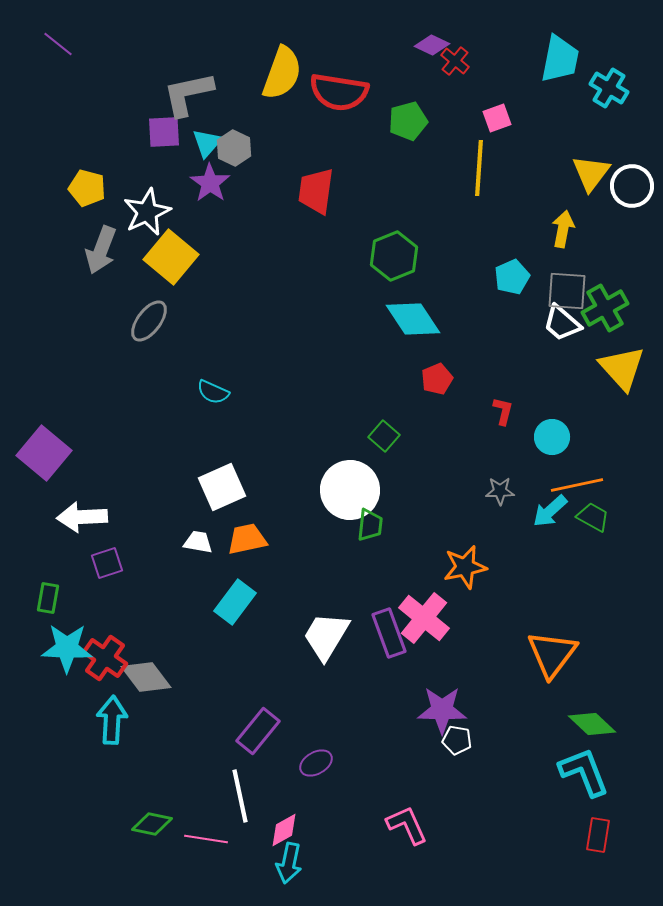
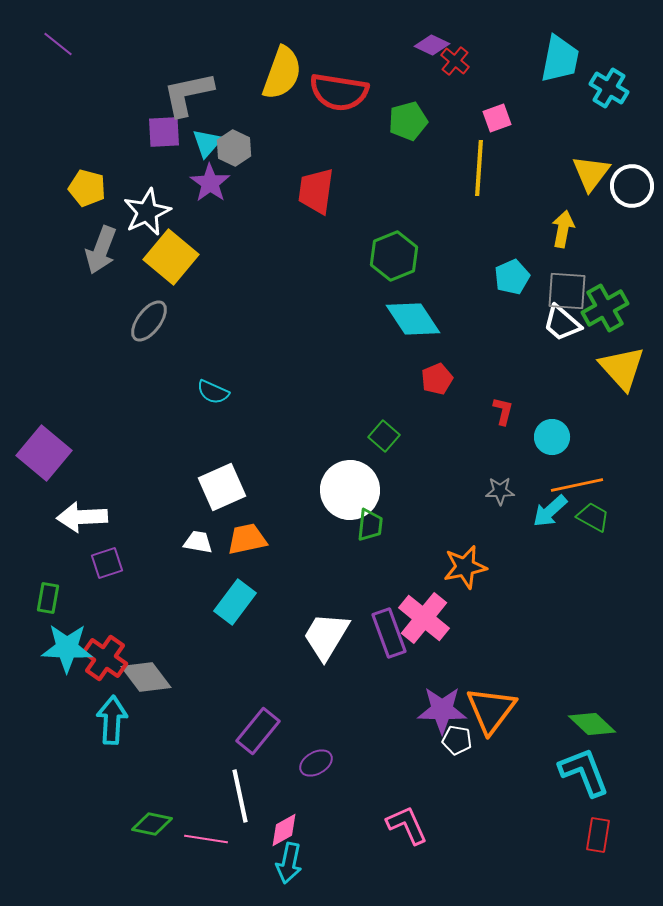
orange triangle at (552, 654): moved 61 px left, 56 px down
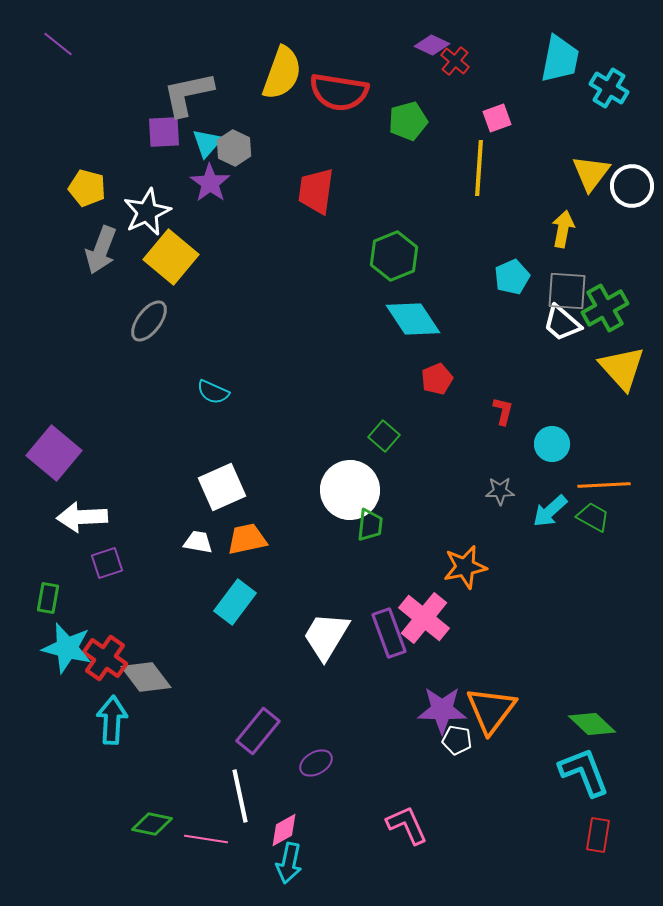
cyan circle at (552, 437): moved 7 px down
purple square at (44, 453): moved 10 px right
orange line at (577, 485): moved 27 px right; rotated 9 degrees clockwise
cyan star at (67, 648): rotated 12 degrees clockwise
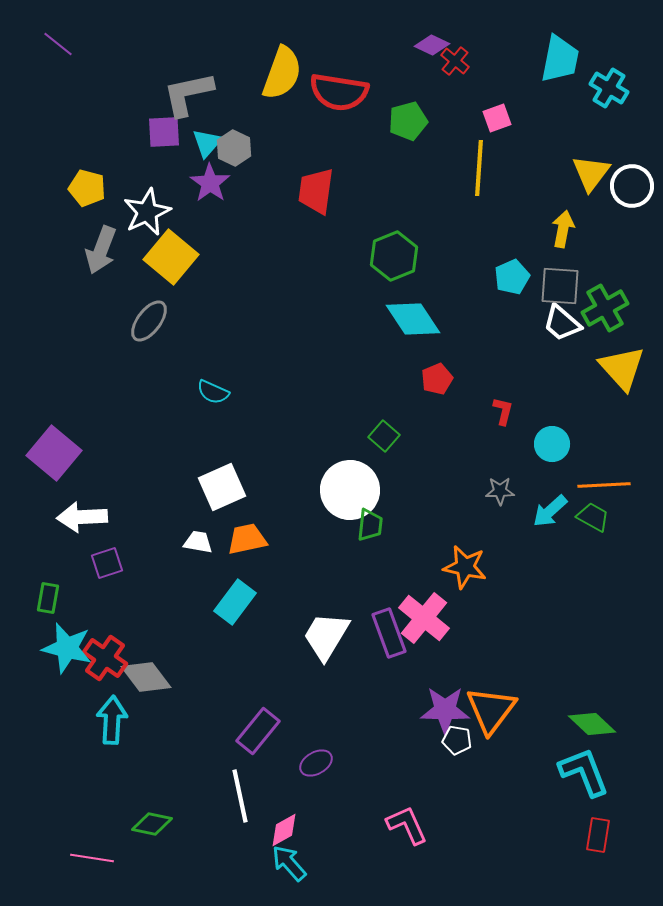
gray square at (567, 291): moved 7 px left, 5 px up
orange star at (465, 567): rotated 24 degrees clockwise
purple star at (442, 710): moved 3 px right
pink line at (206, 839): moved 114 px left, 19 px down
cyan arrow at (289, 863): rotated 126 degrees clockwise
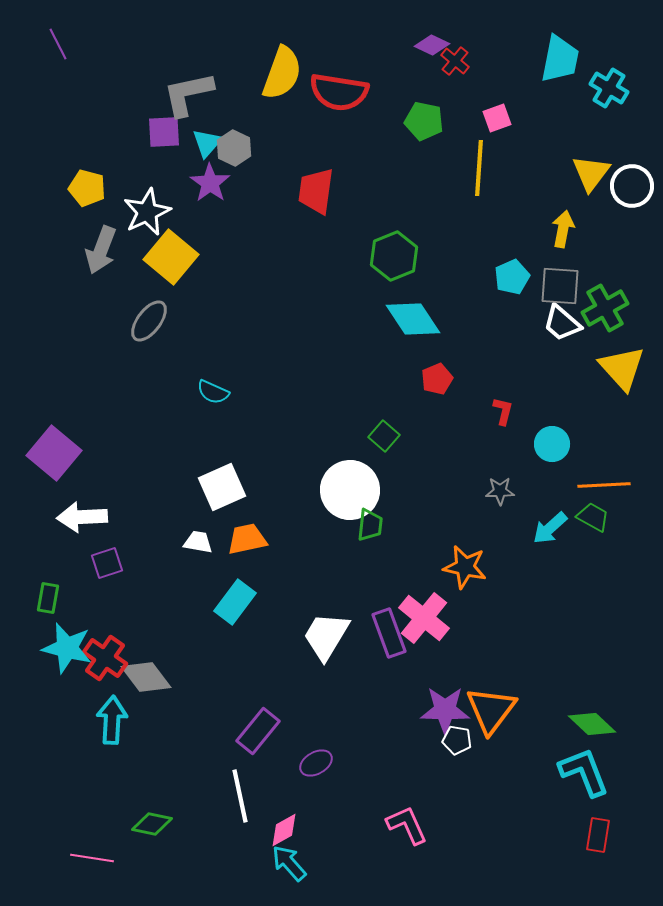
purple line at (58, 44): rotated 24 degrees clockwise
green pentagon at (408, 121): moved 16 px right; rotated 27 degrees clockwise
cyan arrow at (550, 511): moved 17 px down
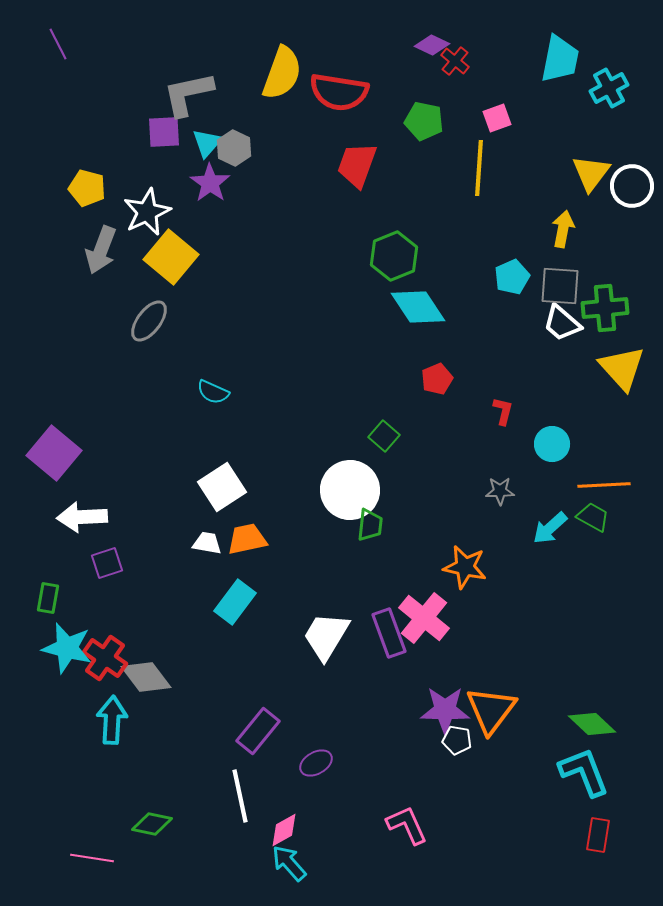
cyan cross at (609, 88): rotated 30 degrees clockwise
red trapezoid at (316, 191): moved 41 px right, 26 px up; rotated 12 degrees clockwise
green cross at (605, 308): rotated 24 degrees clockwise
cyan diamond at (413, 319): moved 5 px right, 12 px up
white square at (222, 487): rotated 9 degrees counterclockwise
white trapezoid at (198, 542): moved 9 px right, 1 px down
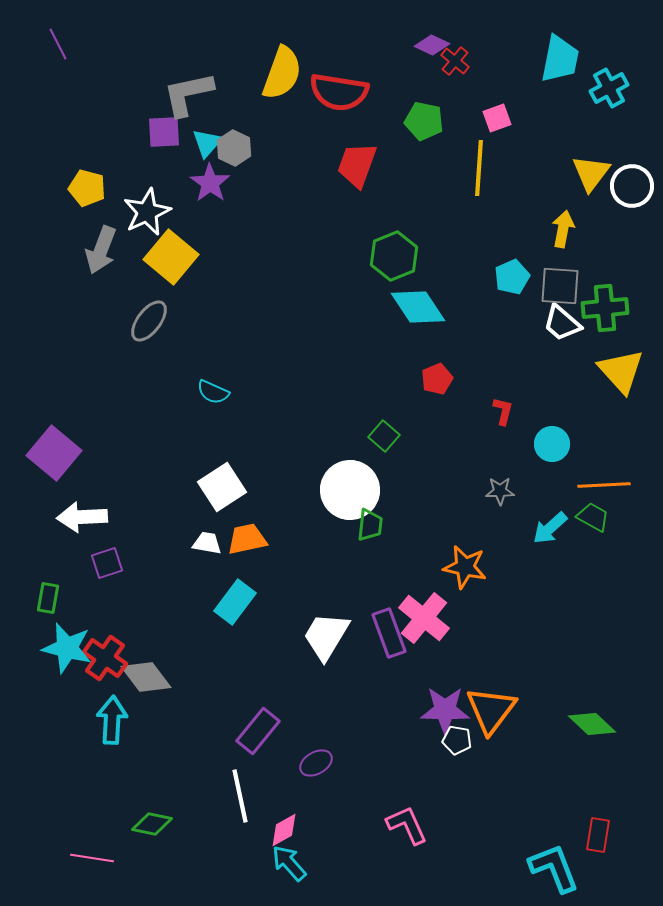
yellow triangle at (622, 368): moved 1 px left, 3 px down
cyan L-shape at (584, 772): moved 30 px left, 96 px down
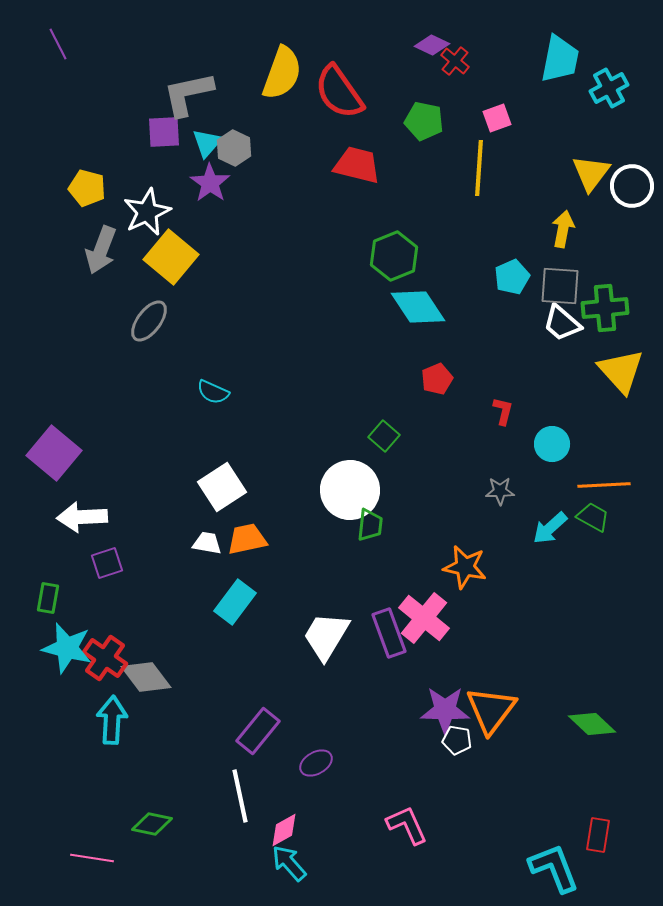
red semicircle at (339, 92): rotated 46 degrees clockwise
red trapezoid at (357, 165): rotated 84 degrees clockwise
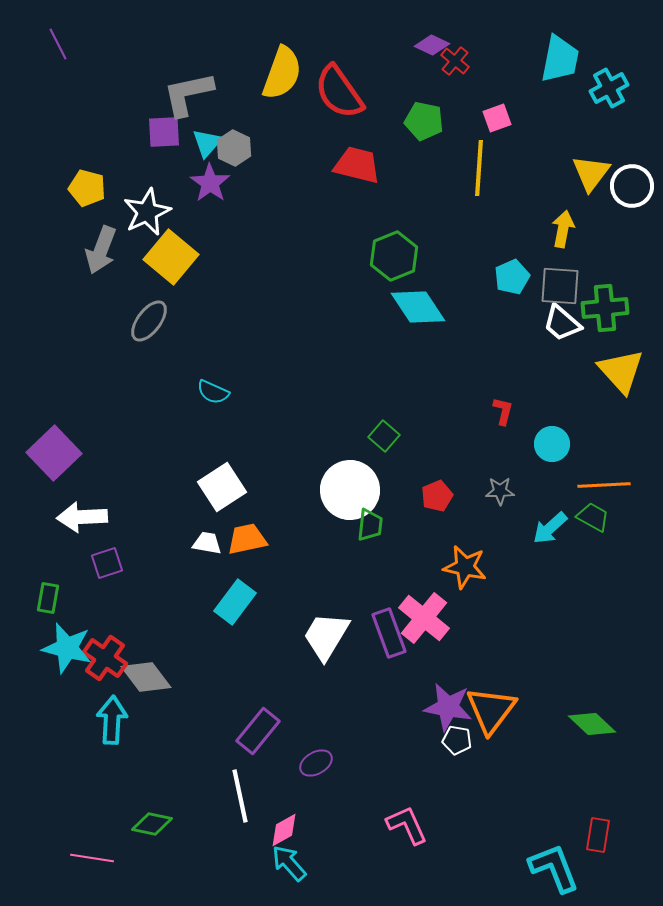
red pentagon at (437, 379): moved 117 px down
purple square at (54, 453): rotated 6 degrees clockwise
purple star at (445, 710): moved 3 px right, 3 px up; rotated 9 degrees clockwise
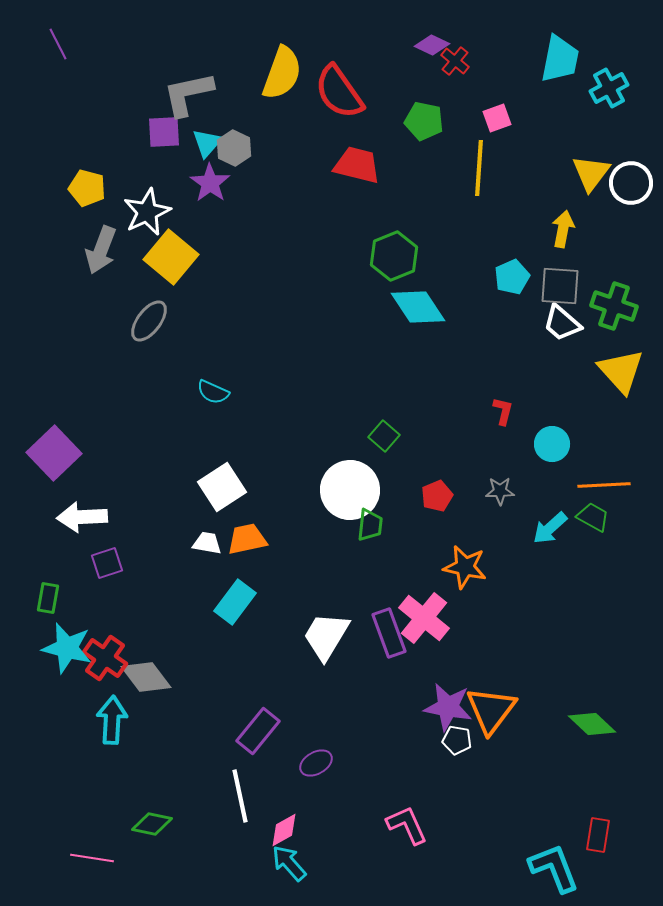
white circle at (632, 186): moved 1 px left, 3 px up
green cross at (605, 308): moved 9 px right, 2 px up; rotated 24 degrees clockwise
